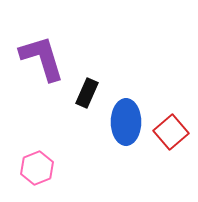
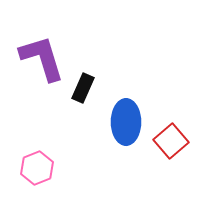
black rectangle: moved 4 px left, 5 px up
red square: moved 9 px down
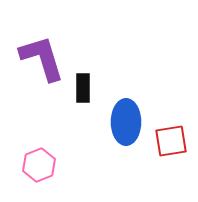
black rectangle: rotated 24 degrees counterclockwise
red square: rotated 32 degrees clockwise
pink hexagon: moved 2 px right, 3 px up
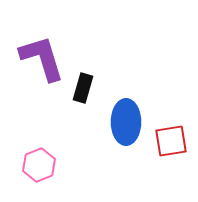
black rectangle: rotated 16 degrees clockwise
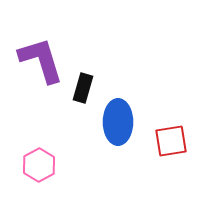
purple L-shape: moved 1 px left, 2 px down
blue ellipse: moved 8 px left
pink hexagon: rotated 8 degrees counterclockwise
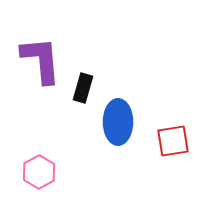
purple L-shape: rotated 12 degrees clockwise
red square: moved 2 px right
pink hexagon: moved 7 px down
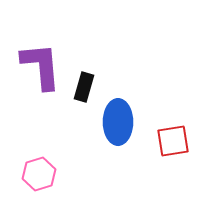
purple L-shape: moved 6 px down
black rectangle: moved 1 px right, 1 px up
pink hexagon: moved 2 px down; rotated 12 degrees clockwise
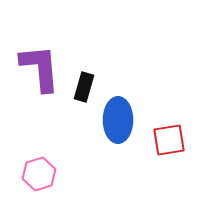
purple L-shape: moved 1 px left, 2 px down
blue ellipse: moved 2 px up
red square: moved 4 px left, 1 px up
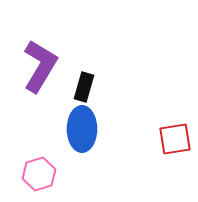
purple L-shape: moved 2 px up; rotated 36 degrees clockwise
blue ellipse: moved 36 px left, 9 px down
red square: moved 6 px right, 1 px up
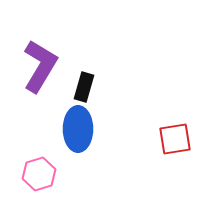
blue ellipse: moved 4 px left
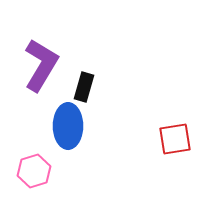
purple L-shape: moved 1 px right, 1 px up
blue ellipse: moved 10 px left, 3 px up
pink hexagon: moved 5 px left, 3 px up
